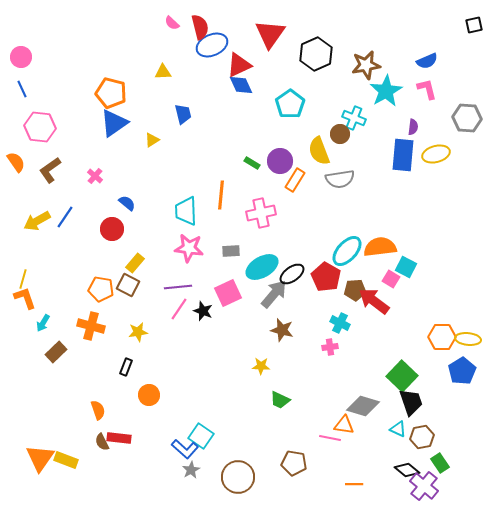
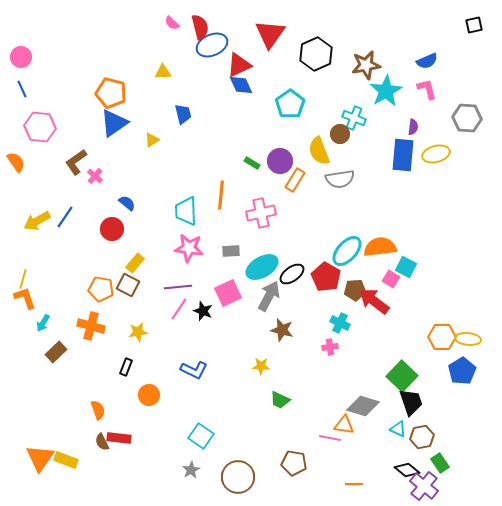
brown L-shape at (50, 170): moved 26 px right, 8 px up
gray arrow at (274, 294): moved 5 px left, 2 px down; rotated 12 degrees counterclockwise
blue L-shape at (185, 449): moved 9 px right, 79 px up; rotated 16 degrees counterclockwise
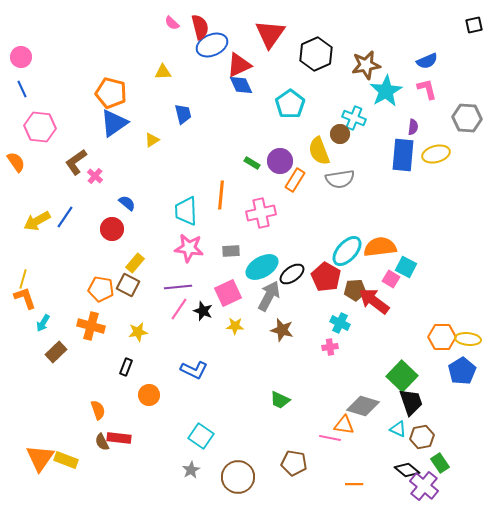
yellow star at (261, 366): moved 26 px left, 40 px up
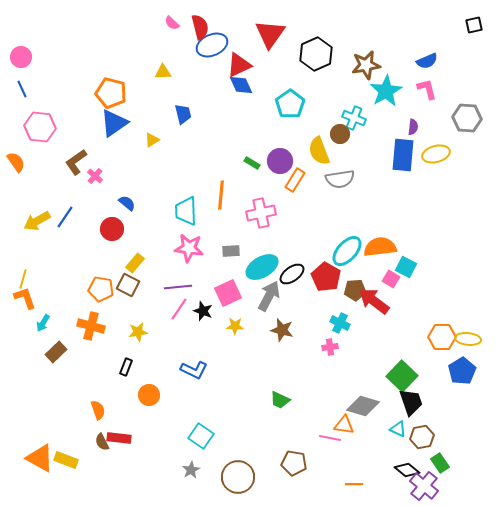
orange triangle at (40, 458): rotated 36 degrees counterclockwise
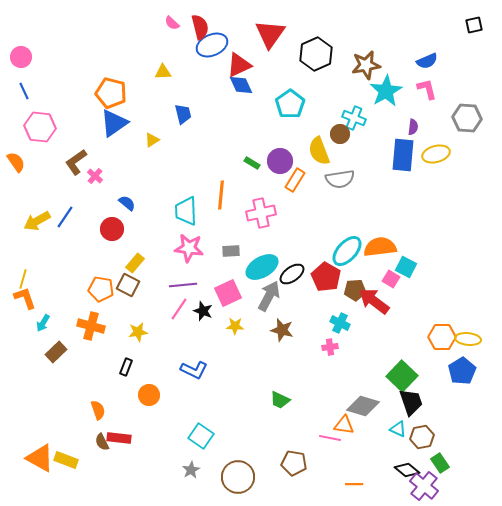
blue line at (22, 89): moved 2 px right, 2 px down
purple line at (178, 287): moved 5 px right, 2 px up
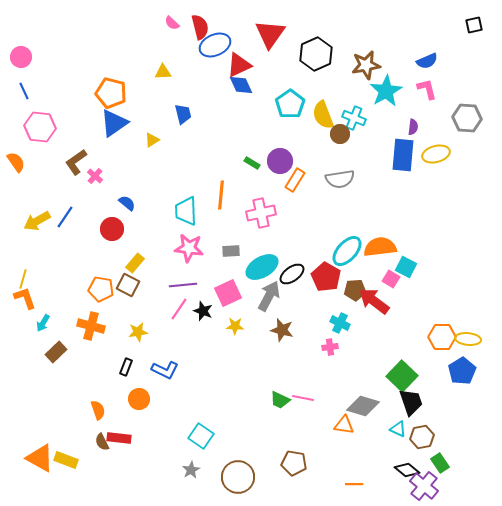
blue ellipse at (212, 45): moved 3 px right
yellow semicircle at (319, 151): moved 4 px right, 36 px up
blue L-shape at (194, 370): moved 29 px left
orange circle at (149, 395): moved 10 px left, 4 px down
pink line at (330, 438): moved 27 px left, 40 px up
